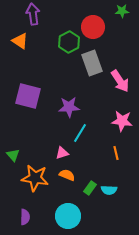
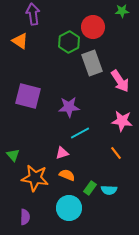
cyan line: rotated 30 degrees clockwise
orange line: rotated 24 degrees counterclockwise
cyan circle: moved 1 px right, 8 px up
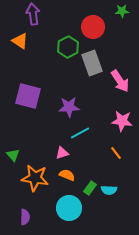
green hexagon: moved 1 px left, 5 px down
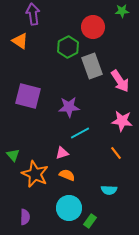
gray rectangle: moved 3 px down
orange star: moved 4 px up; rotated 16 degrees clockwise
green rectangle: moved 33 px down
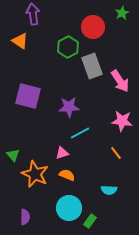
green star: moved 2 px down; rotated 24 degrees counterclockwise
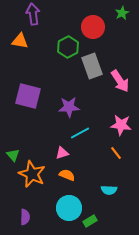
orange triangle: rotated 24 degrees counterclockwise
pink star: moved 1 px left, 4 px down
orange star: moved 3 px left
green rectangle: rotated 24 degrees clockwise
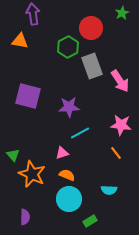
red circle: moved 2 px left, 1 px down
cyan circle: moved 9 px up
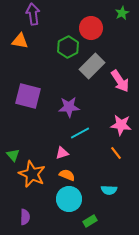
gray rectangle: rotated 65 degrees clockwise
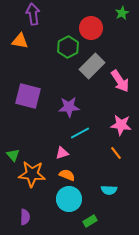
orange star: rotated 20 degrees counterclockwise
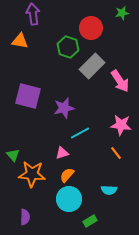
green star: rotated 16 degrees clockwise
green hexagon: rotated 15 degrees counterclockwise
purple star: moved 5 px left, 1 px down; rotated 10 degrees counterclockwise
orange semicircle: rotated 70 degrees counterclockwise
